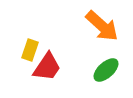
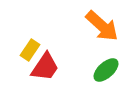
yellow rectangle: rotated 15 degrees clockwise
red trapezoid: moved 2 px left
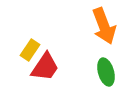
orange arrow: moved 2 px right; rotated 27 degrees clockwise
green ellipse: moved 2 px down; rotated 64 degrees counterclockwise
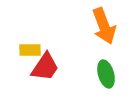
yellow rectangle: rotated 55 degrees clockwise
green ellipse: moved 2 px down
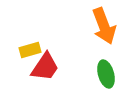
yellow rectangle: rotated 15 degrees counterclockwise
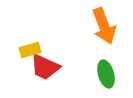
red trapezoid: rotated 80 degrees clockwise
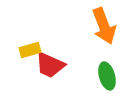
red trapezoid: moved 5 px right, 2 px up
green ellipse: moved 1 px right, 2 px down
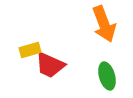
orange arrow: moved 2 px up
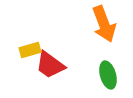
red trapezoid: rotated 12 degrees clockwise
green ellipse: moved 1 px right, 1 px up
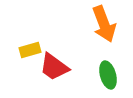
red trapezoid: moved 4 px right, 2 px down
